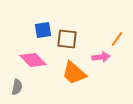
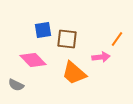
gray semicircle: moved 1 px left, 2 px up; rotated 105 degrees clockwise
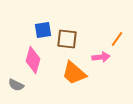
pink diamond: rotated 60 degrees clockwise
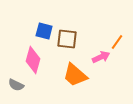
blue square: moved 1 px right, 1 px down; rotated 24 degrees clockwise
orange line: moved 3 px down
pink arrow: rotated 18 degrees counterclockwise
orange trapezoid: moved 1 px right, 2 px down
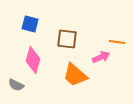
blue square: moved 14 px left, 7 px up
orange line: rotated 63 degrees clockwise
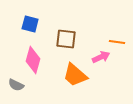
brown square: moved 1 px left
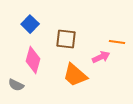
blue square: rotated 30 degrees clockwise
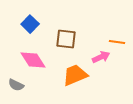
pink diamond: rotated 48 degrees counterclockwise
orange trapezoid: rotated 116 degrees clockwise
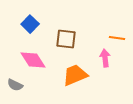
orange line: moved 4 px up
pink arrow: moved 4 px right, 1 px down; rotated 72 degrees counterclockwise
gray semicircle: moved 1 px left
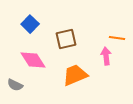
brown square: rotated 20 degrees counterclockwise
pink arrow: moved 1 px right, 2 px up
